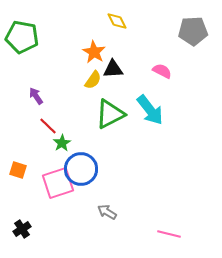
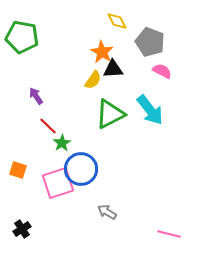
gray pentagon: moved 43 px left, 11 px down; rotated 24 degrees clockwise
orange star: moved 8 px right
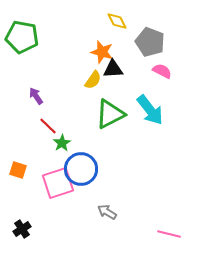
orange star: rotated 15 degrees counterclockwise
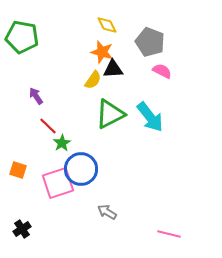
yellow diamond: moved 10 px left, 4 px down
cyan arrow: moved 7 px down
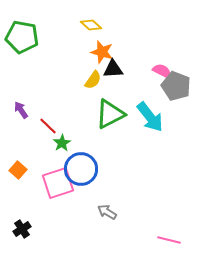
yellow diamond: moved 16 px left; rotated 20 degrees counterclockwise
gray pentagon: moved 26 px right, 44 px down
purple arrow: moved 15 px left, 14 px down
orange square: rotated 24 degrees clockwise
pink line: moved 6 px down
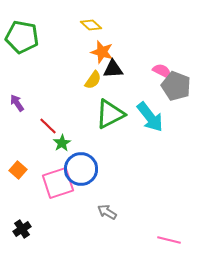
purple arrow: moved 4 px left, 7 px up
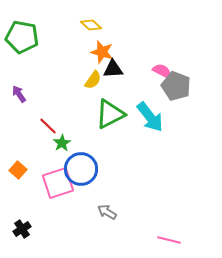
purple arrow: moved 2 px right, 9 px up
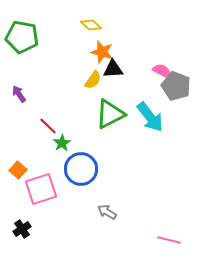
pink square: moved 17 px left, 6 px down
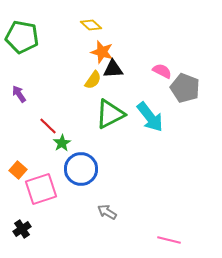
gray pentagon: moved 9 px right, 2 px down
